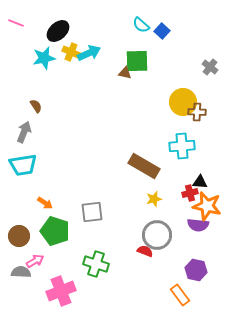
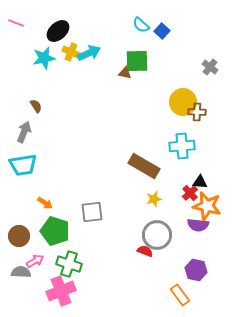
red cross: rotated 28 degrees counterclockwise
green cross: moved 27 px left
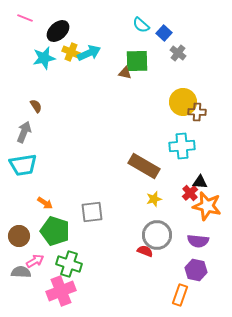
pink line: moved 9 px right, 5 px up
blue square: moved 2 px right, 2 px down
gray cross: moved 32 px left, 14 px up
purple semicircle: moved 16 px down
orange rectangle: rotated 55 degrees clockwise
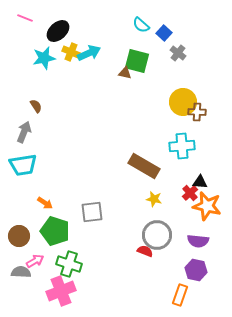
green square: rotated 15 degrees clockwise
yellow star: rotated 28 degrees clockwise
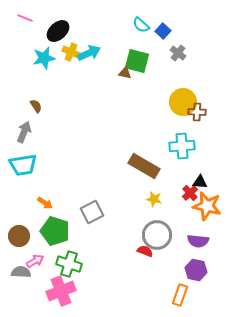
blue square: moved 1 px left, 2 px up
gray square: rotated 20 degrees counterclockwise
